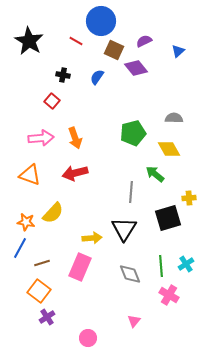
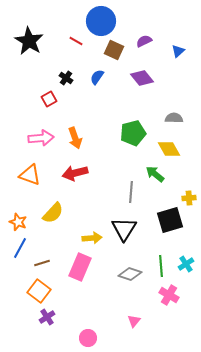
purple diamond: moved 6 px right, 10 px down
black cross: moved 3 px right, 3 px down; rotated 24 degrees clockwise
red square: moved 3 px left, 2 px up; rotated 21 degrees clockwise
black square: moved 2 px right, 2 px down
orange star: moved 8 px left; rotated 12 degrees clockwise
gray diamond: rotated 50 degrees counterclockwise
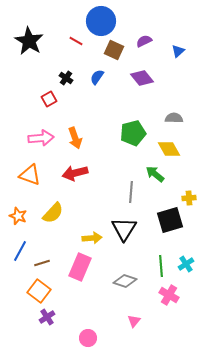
orange star: moved 6 px up
blue line: moved 3 px down
gray diamond: moved 5 px left, 7 px down
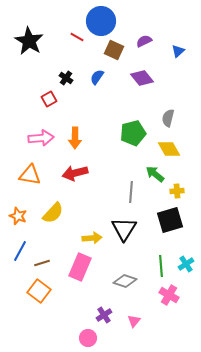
red line: moved 1 px right, 4 px up
gray semicircle: moved 6 px left; rotated 78 degrees counterclockwise
orange arrow: rotated 20 degrees clockwise
orange triangle: rotated 10 degrees counterclockwise
yellow cross: moved 12 px left, 7 px up
purple cross: moved 57 px right, 2 px up
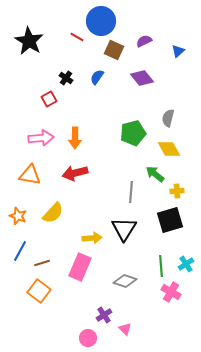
pink cross: moved 2 px right, 3 px up
pink triangle: moved 9 px left, 8 px down; rotated 24 degrees counterclockwise
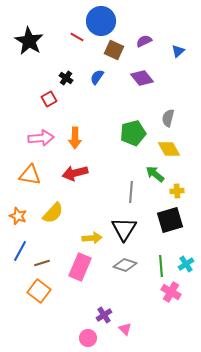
gray diamond: moved 16 px up
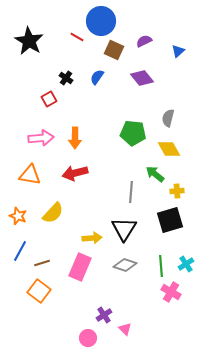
green pentagon: rotated 20 degrees clockwise
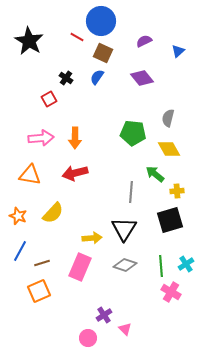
brown square: moved 11 px left, 3 px down
orange square: rotated 30 degrees clockwise
